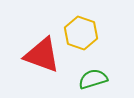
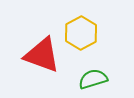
yellow hexagon: rotated 12 degrees clockwise
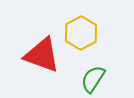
green semicircle: rotated 40 degrees counterclockwise
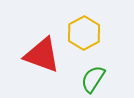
yellow hexagon: moved 3 px right
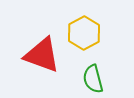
green semicircle: rotated 48 degrees counterclockwise
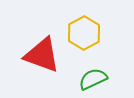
green semicircle: rotated 80 degrees clockwise
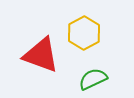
red triangle: moved 1 px left
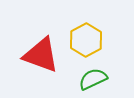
yellow hexagon: moved 2 px right, 7 px down
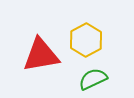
red triangle: rotated 30 degrees counterclockwise
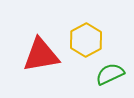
green semicircle: moved 17 px right, 5 px up
